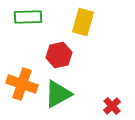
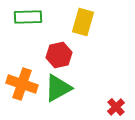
green triangle: moved 6 px up
red cross: moved 4 px right, 1 px down
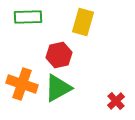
red cross: moved 6 px up
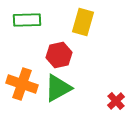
green rectangle: moved 1 px left, 3 px down
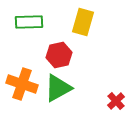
green rectangle: moved 2 px right, 2 px down
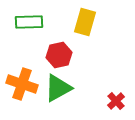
yellow rectangle: moved 2 px right
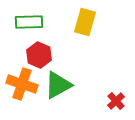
red hexagon: moved 20 px left; rotated 25 degrees counterclockwise
green triangle: moved 3 px up
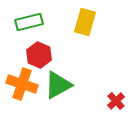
green rectangle: rotated 12 degrees counterclockwise
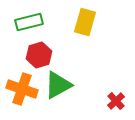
red hexagon: rotated 20 degrees clockwise
orange cross: moved 5 px down
